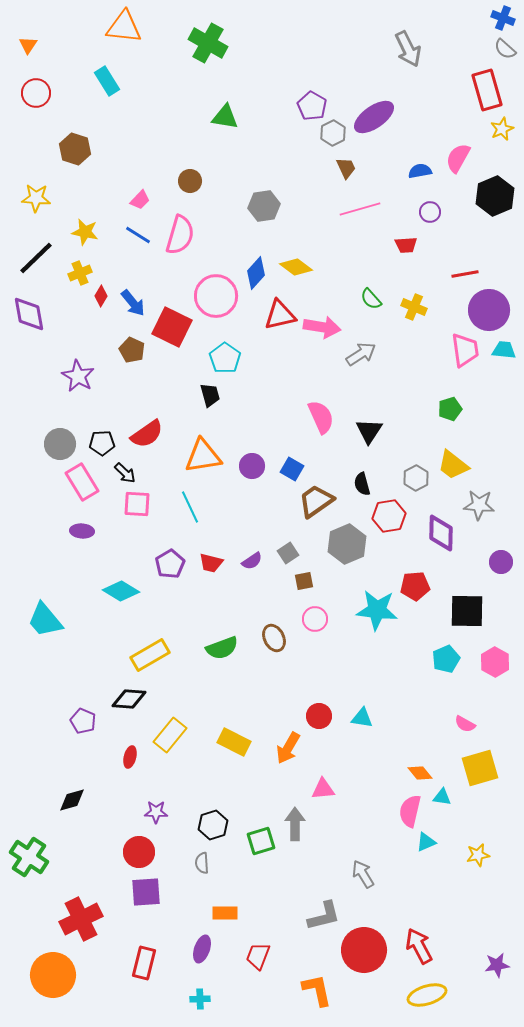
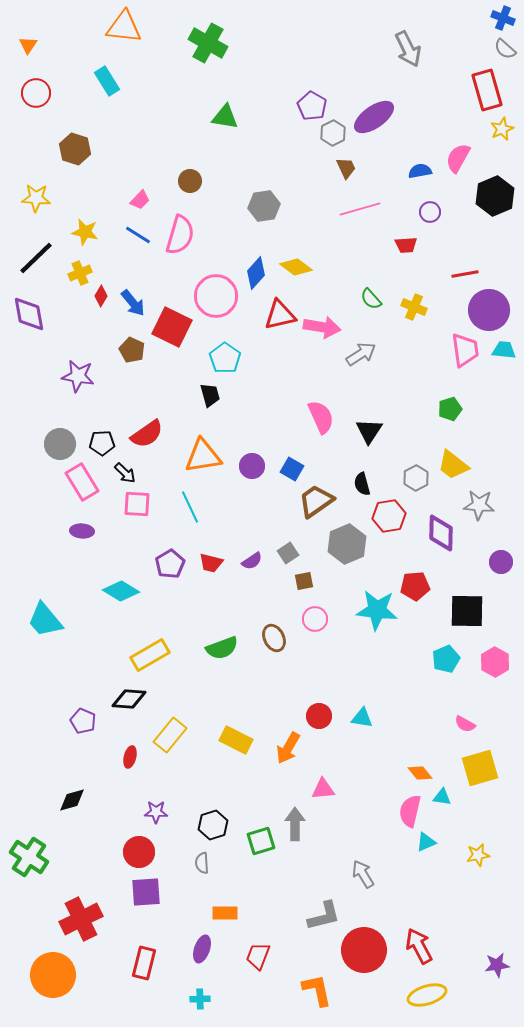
purple star at (78, 376): rotated 20 degrees counterclockwise
yellow rectangle at (234, 742): moved 2 px right, 2 px up
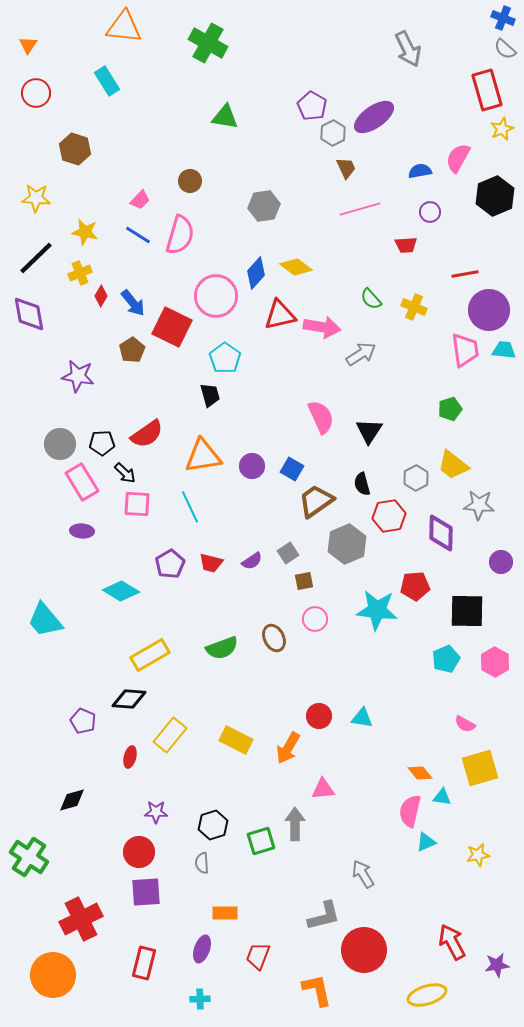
brown pentagon at (132, 350): rotated 15 degrees clockwise
red arrow at (419, 946): moved 33 px right, 4 px up
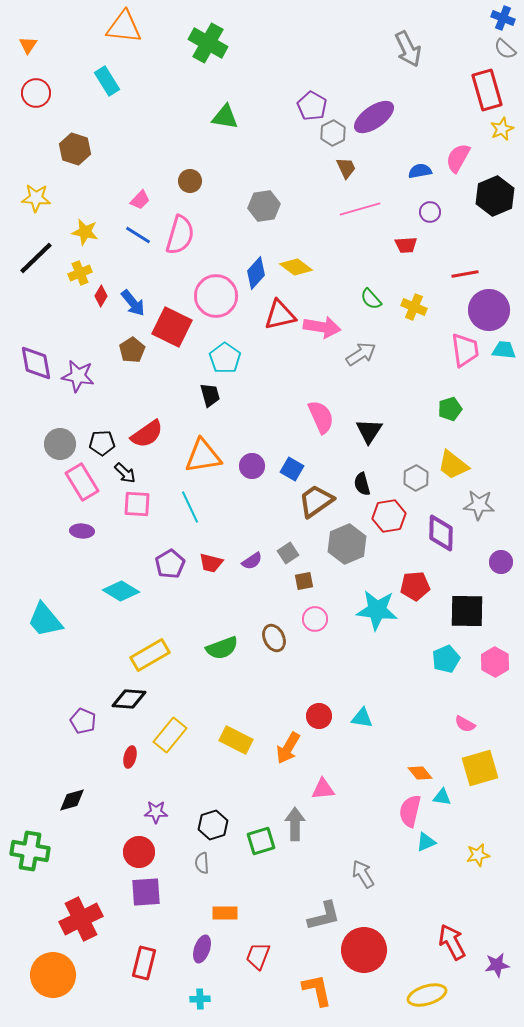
purple diamond at (29, 314): moved 7 px right, 49 px down
green cross at (29, 857): moved 1 px right, 6 px up; rotated 24 degrees counterclockwise
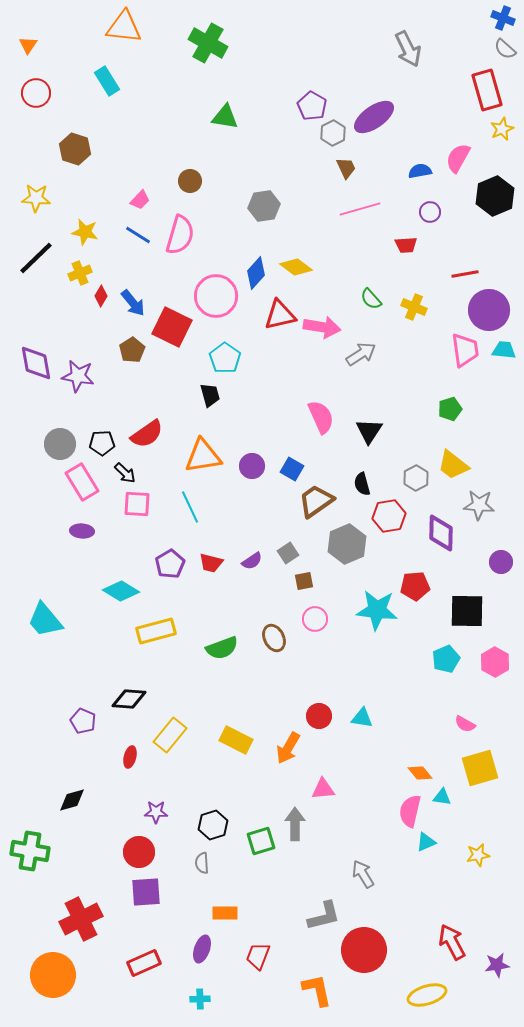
yellow rectangle at (150, 655): moved 6 px right, 24 px up; rotated 15 degrees clockwise
red rectangle at (144, 963): rotated 52 degrees clockwise
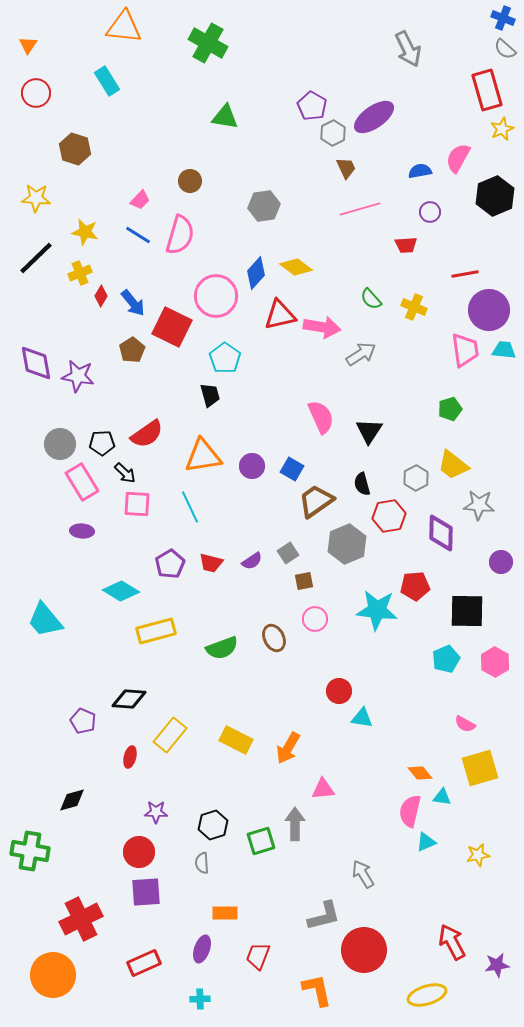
red circle at (319, 716): moved 20 px right, 25 px up
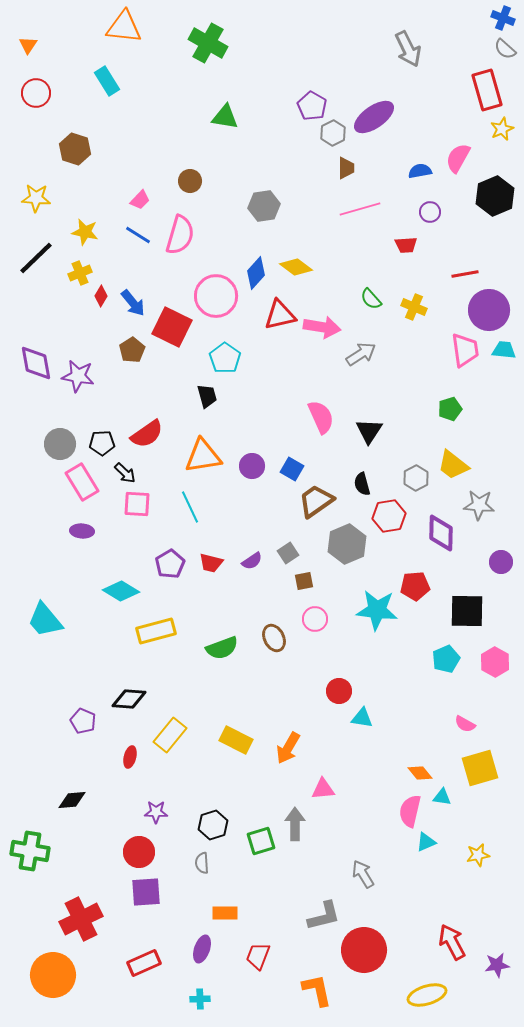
brown trapezoid at (346, 168): rotated 25 degrees clockwise
black trapezoid at (210, 395): moved 3 px left, 1 px down
black diamond at (72, 800): rotated 12 degrees clockwise
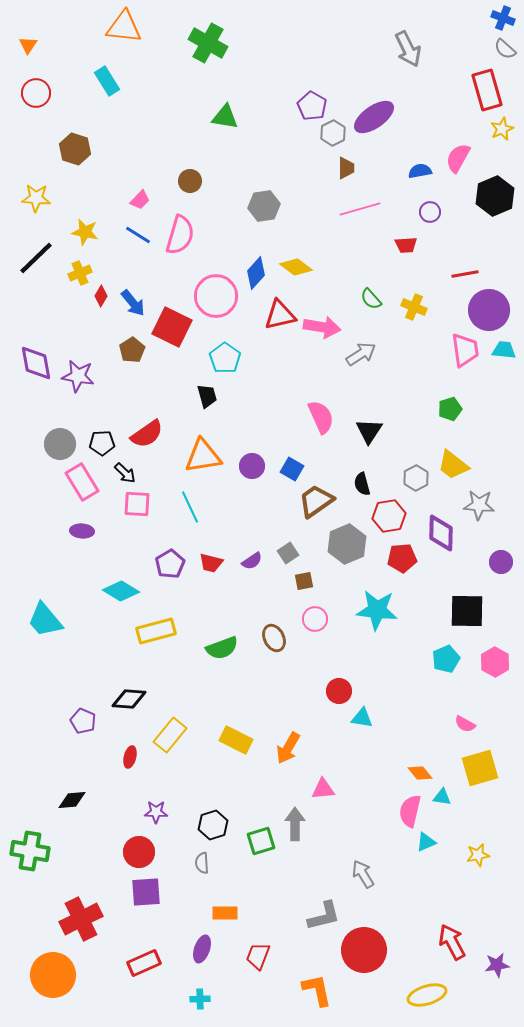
red pentagon at (415, 586): moved 13 px left, 28 px up
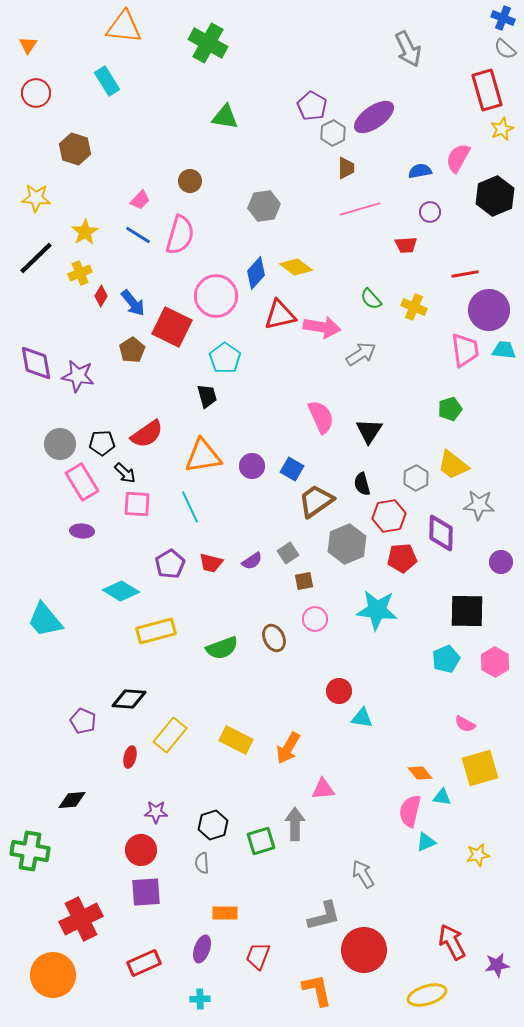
yellow star at (85, 232): rotated 28 degrees clockwise
red circle at (139, 852): moved 2 px right, 2 px up
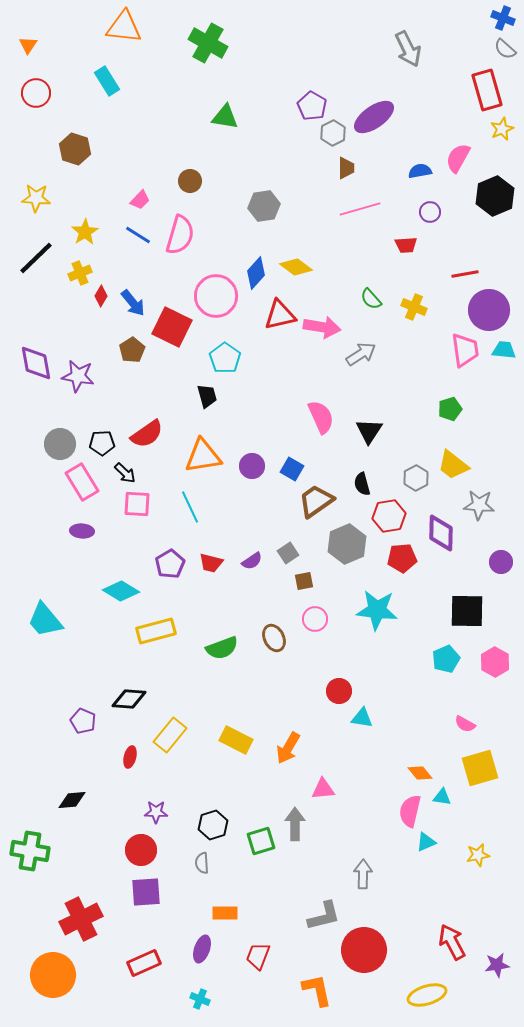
gray arrow at (363, 874): rotated 32 degrees clockwise
cyan cross at (200, 999): rotated 24 degrees clockwise
